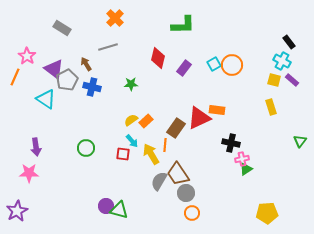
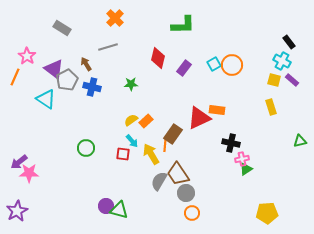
brown rectangle at (176, 128): moved 3 px left, 6 px down
green triangle at (300, 141): rotated 40 degrees clockwise
purple arrow at (36, 147): moved 17 px left, 15 px down; rotated 60 degrees clockwise
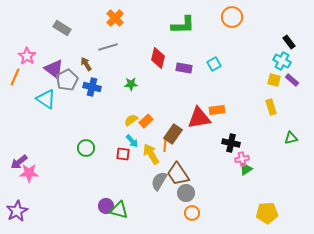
orange circle at (232, 65): moved 48 px up
purple rectangle at (184, 68): rotated 63 degrees clockwise
orange rectangle at (217, 110): rotated 14 degrees counterclockwise
red triangle at (199, 118): rotated 15 degrees clockwise
green triangle at (300, 141): moved 9 px left, 3 px up
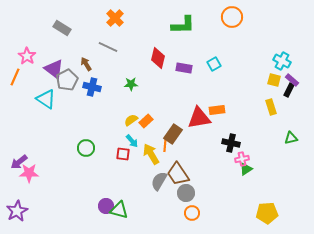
black rectangle at (289, 42): moved 48 px down; rotated 64 degrees clockwise
gray line at (108, 47): rotated 42 degrees clockwise
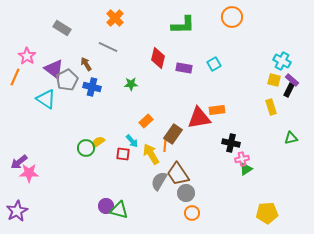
yellow semicircle at (131, 120): moved 33 px left, 22 px down
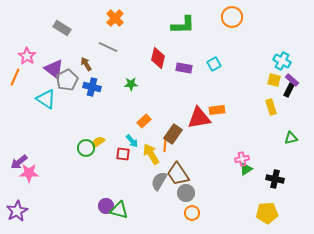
orange rectangle at (146, 121): moved 2 px left
black cross at (231, 143): moved 44 px right, 36 px down
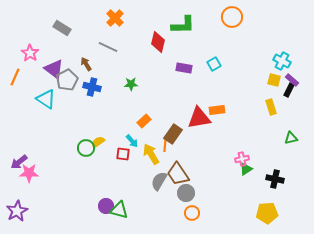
pink star at (27, 56): moved 3 px right, 3 px up
red diamond at (158, 58): moved 16 px up
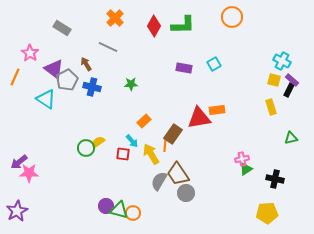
red diamond at (158, 42): moved 4 px left, 16 px up; rotated 15 degrees clockwise
orange circle at (192, 213): moved 59 px left
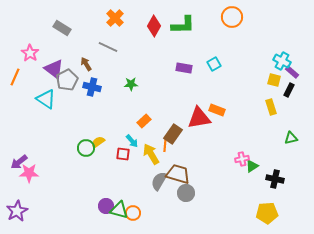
purple rectangle at (292, 80): moved 8 px up
orange rectangle at (217, 110): rotated 28 degrees clockwise
green triangle at (246, 169): moved 6 px right, 3 px up
brown trapezoid at (178, 174): rotated 140 degrees clockwise
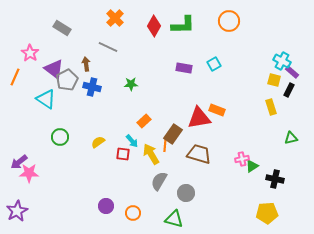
orange circle at (232, 17): moved 3 px left, 4 px down
brown arrow at (86, 64): rotated 24 degrees clockwise
green circle at (86, 148): moved 26 px left, 11 px up
brown trapezoid at (178, 174): moved 21 px right, 20 px up
green triangle at (119, 210): moved 55 px right, 9 px down
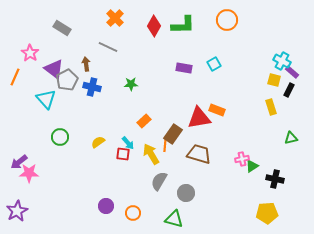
orange circle at (229, 21): moved 2 px left, 1 px up
cyan triangle at (46, 99): rotated 15 degrees clockwise
cyan arrow at (132, 141): moved 4 px left, 2 px down
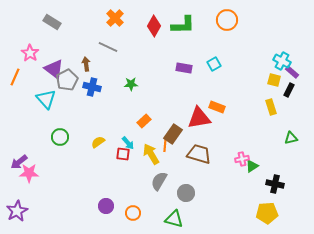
gray rectangle at (62, 28): moved 10 px left, 6 px up
orange rectangle at (217, 110): moved 3 px up
black cross at (275, 179): moved 5 px down
